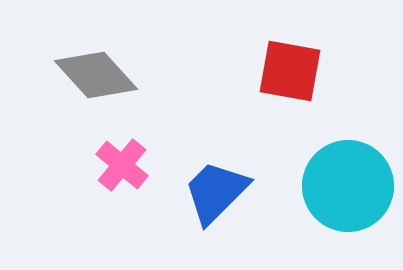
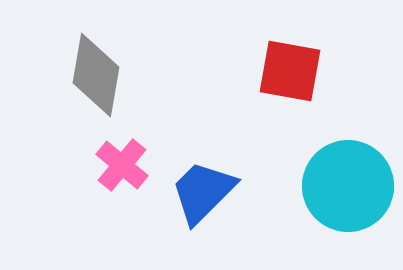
gray diamond: rotated 52 degrees clockwise
blue trapezoid: moved 13 px left
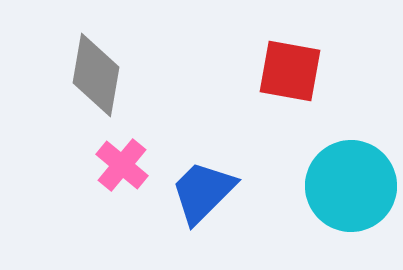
cyan circle: moved 3 px right
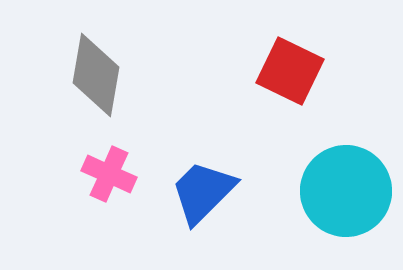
red square: rotated 16 degrees clockwise
pink cross: moved 13 px left, 9 px down; rotated 16 degrees counterclockwise
cyan circle: moved 5 px left, 5 px down
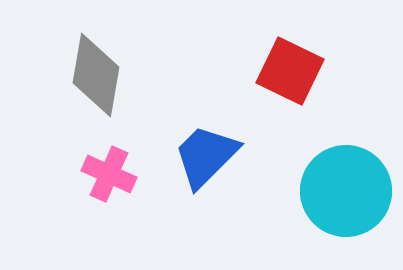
blue trapezoid: moved 3 px right, 36 px up
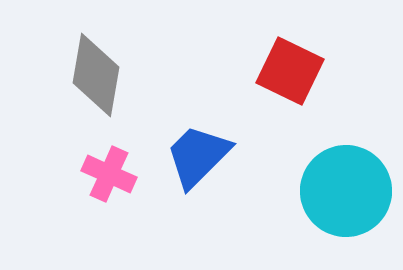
blue trapezoid: moved 8 px left
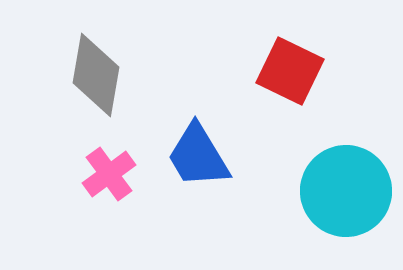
blue trapezoid: rotated 76 degrees counterclockwise
pink cross: rotated 30 degrees clockwise
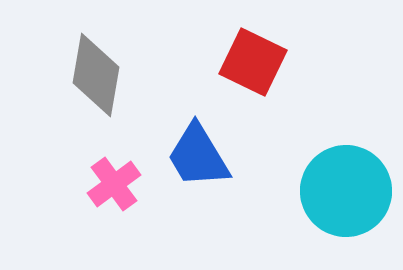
red square: moved 37 px left, 9 px up
pink cross: moved 5 px right, 10 px down
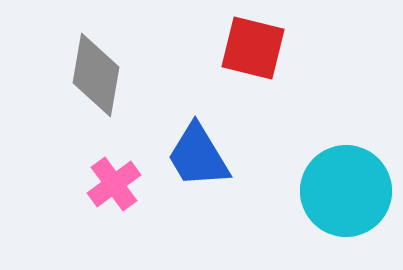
red square: moved 14 px up; rotated 12 degrees counterclockwise
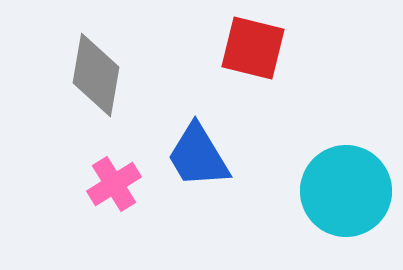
pink cross: rotated 4 degrees clockwise
